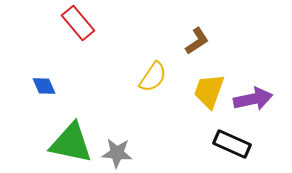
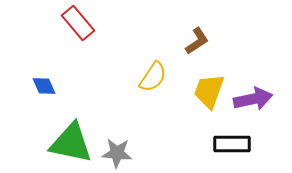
black rectangle: rotated 24 degrees counterclockwise
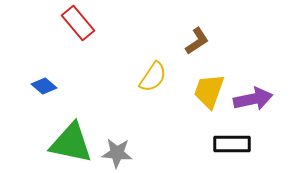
blue diamond: rotated 25 degrees counterclockwise
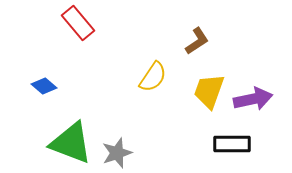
green triangle: rotated 9 degrees clockwise
gray star: rotated 24 degrees counterclockwise
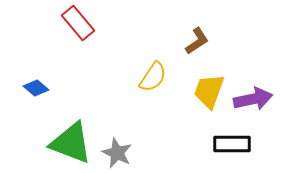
blue diamond: moved 8 px left, 2 px down
gray star: rotated 28 degrees counterclockwise
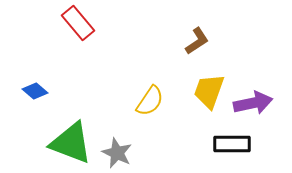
yellow semicircle: moved 3 px left, 24 px down
blue diamond: moved 1 px left, 3 px down
purple arrow: moved 4 px down
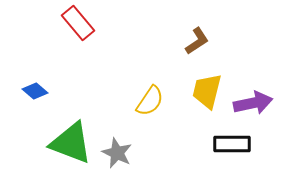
yellow trapezoid: moved 2 px left; rotated 6 degrees counterclockwise
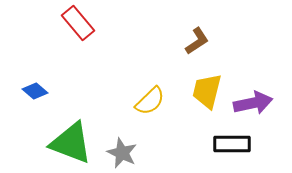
yellow semicircle: rotated 12 degrees clockwise
gray star: moved 5 px right
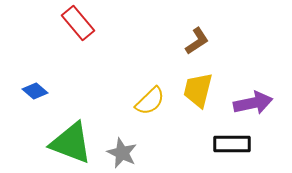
yellow trapezoid: moved 9 px left, 1 px up
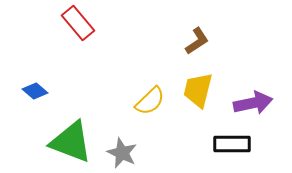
green triangle: moved 1 px up
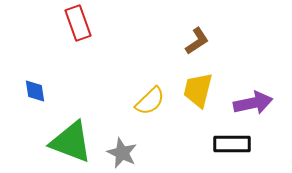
red rectangle: rotated 20 degrees clockwise
blue diamond: rotated 40 degrees clockwise
